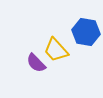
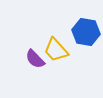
purple semicircle: moved 1 px left, 4 px up
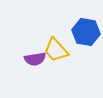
purple semicircle: rotated 55 degrees counterclockwise
